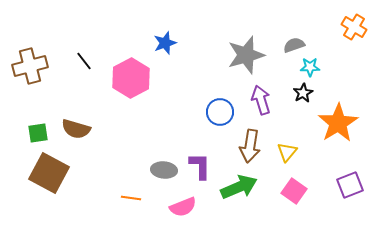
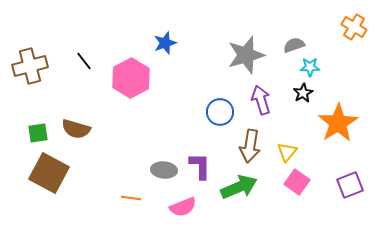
pink square: moved 3 px right, 9 px up
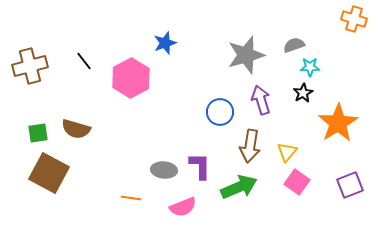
orange cross: moved 8 px up; rotated 15 degrees counterclockwise
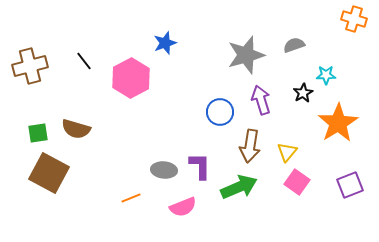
cyan star: moved 16 px right, 8 px down
orange line: rotated 30 degrees counterclockwise
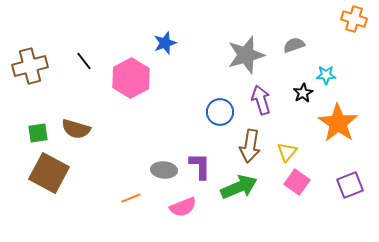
orange star: rotated 6 degrees counterclockwise
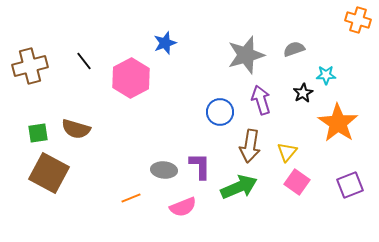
orange cross: moved 4 px right, 1 px down
gray semicircle: moved 4 px down
